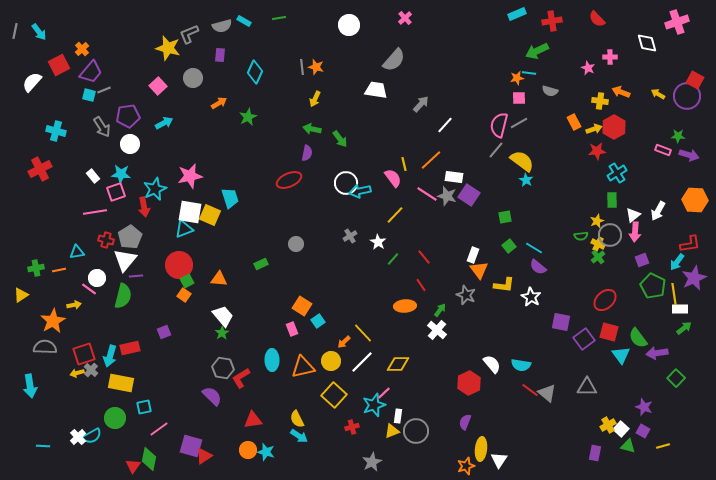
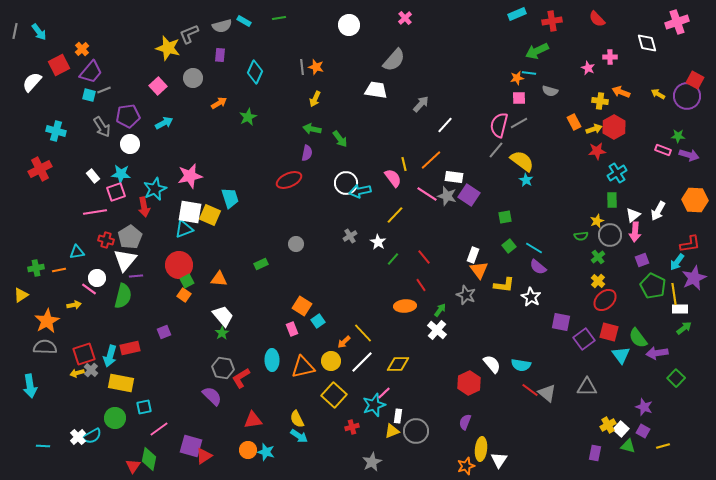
yellow cross at (598, 244): moved 37 px down; rotated 16 degrees clockwise
orange star at (53, 321): moved 6 px left
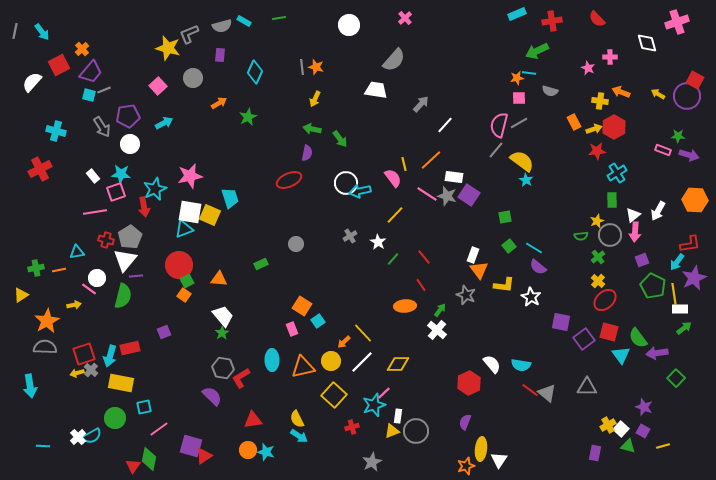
cyan arrow at (39, 32): moved 3 px right
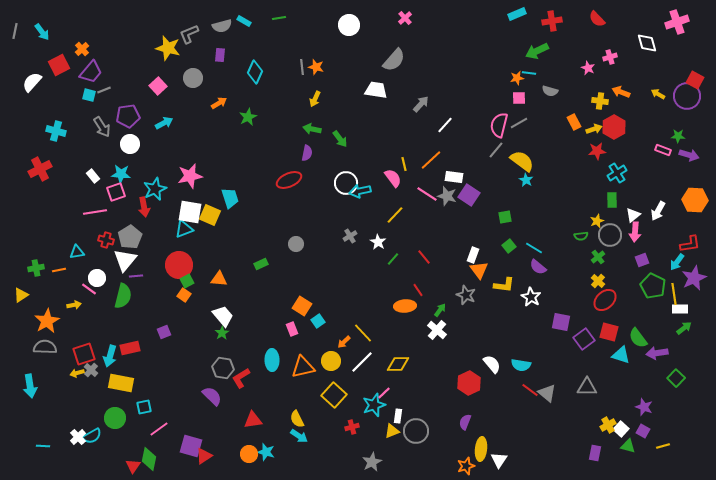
pink cross at (610, 57): rotated 16 degrees counterclockwise
red line at (421, 285): moved 3 px left, 5 px down
cyan triangle at (621, 355): rotated 36 degrees counterclockwise
orange circle at (248, 450): moved 1 px right, 4 px down
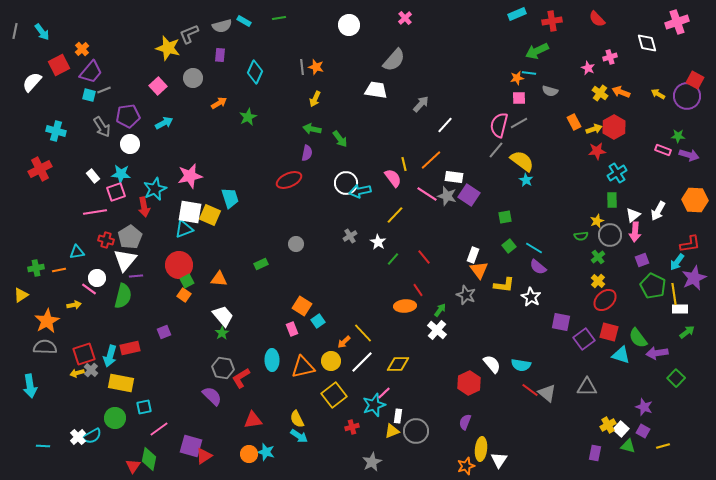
yellow cross at (600, 101): moved 8 px up; rotated 28 degrees clockwise
green arrow at (684, 328): moved 3 px right, 4 px down
yellow square at (334, 395): rotated 10 degrees clockwise
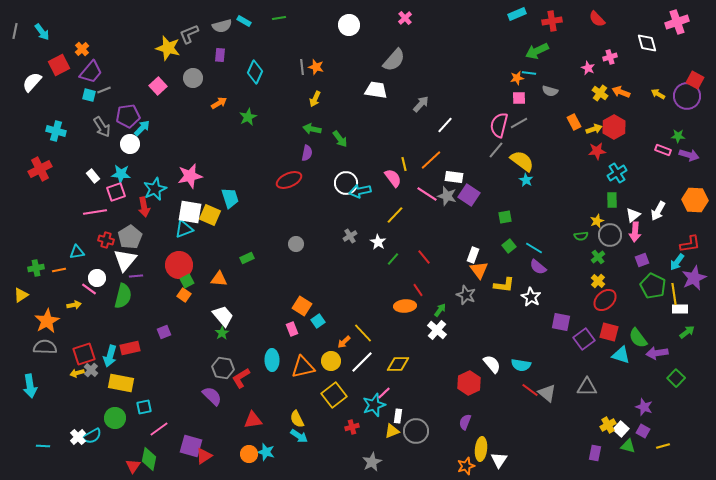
cyan arrow at (164, 123): moved 22 px left, 5 px down; rotated 18 degrees counterclockwise
green rectangle at (261, 264): moved 14 px left, 6 px up
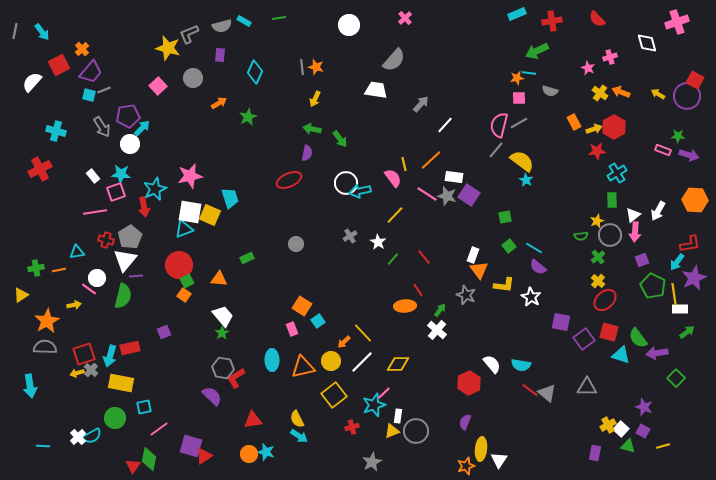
red L-shape at (241, 378): moved 5 px left
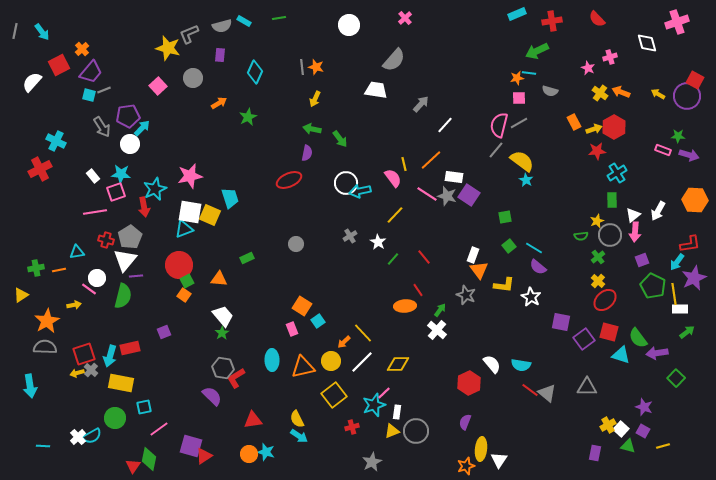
cyan cross at (56, 131): moved 10 px down; rotated 12 degrees clockwise
white rectangle at (398, 416): moved 1 px left, 4 px up
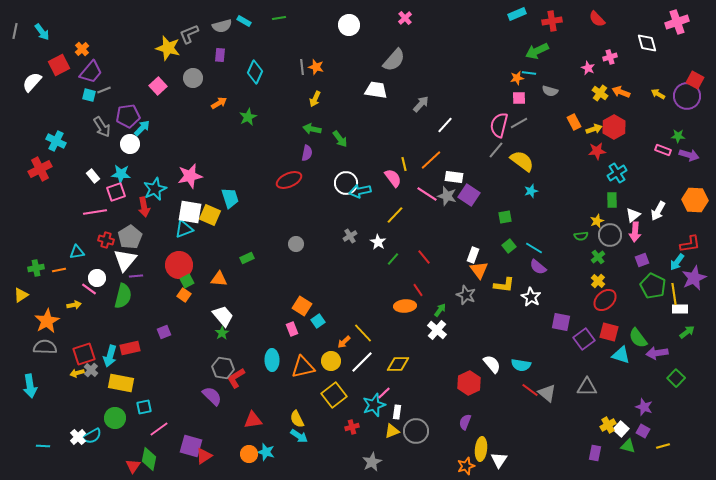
cyan star at (526, 180): moved 5 px right, 11 px down; rotated 24 degrees clockwise
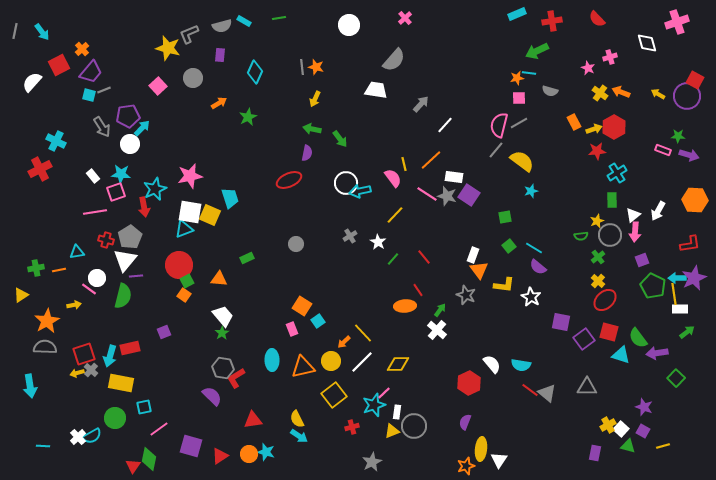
cyan arrow at (677, 262): moved 16 px down; rotated 54 degrees clockwise
gray circle at (416, 431): moved 2 px left, 5 px up
red triangle at (204, 456): moved 16 px right
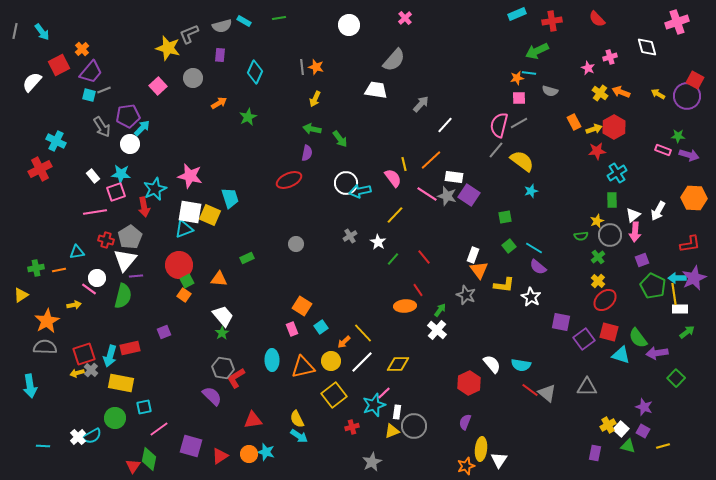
white diamond at (647, 43): moved 4 px down
pink star at (190, 176): rotated 25 degrees clockwise
orange hexagon at (695, 200): moved 1 px left, 2 px up
cyan square at (318, 321): moved 3 px right, 6 px down
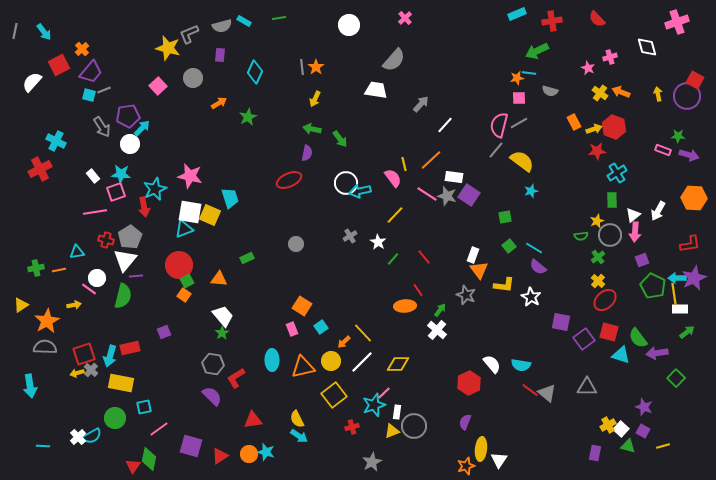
cyan arrow at (42, 32): moved 2 px right
orange star at (316, 67): rotated 21 degrees clockwise
yellow arrow at (658, 94): rotated 48 degrees clockwise
red hexagon at (614, 127): rotated 10 degrees counterclockwise
yellow triangle at (21, 295): moved 10 px down
gray hexagon at (223, 368): moved 10 px left, 4 px up
